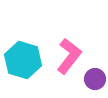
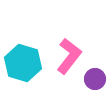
cyan hexagon: moved 3 px down
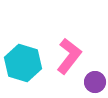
purple circle: moved 3 px down
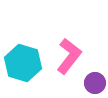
purple circle: moved 1 px down
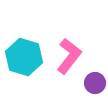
cyan hexagon: moved 1 px right, 6 px up
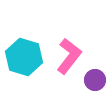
purple circle: moved 3 px up
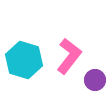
cyan hexagon: moved 3 px down
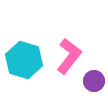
purple circle: moved 1 px left, 1 px down
